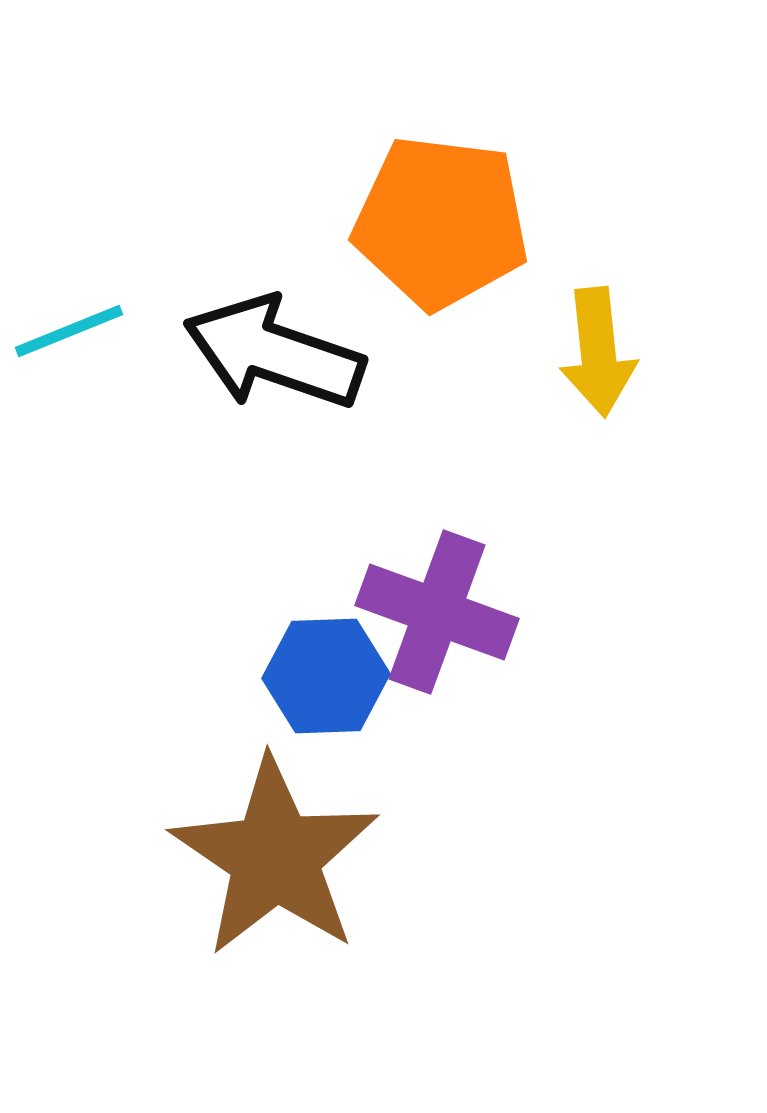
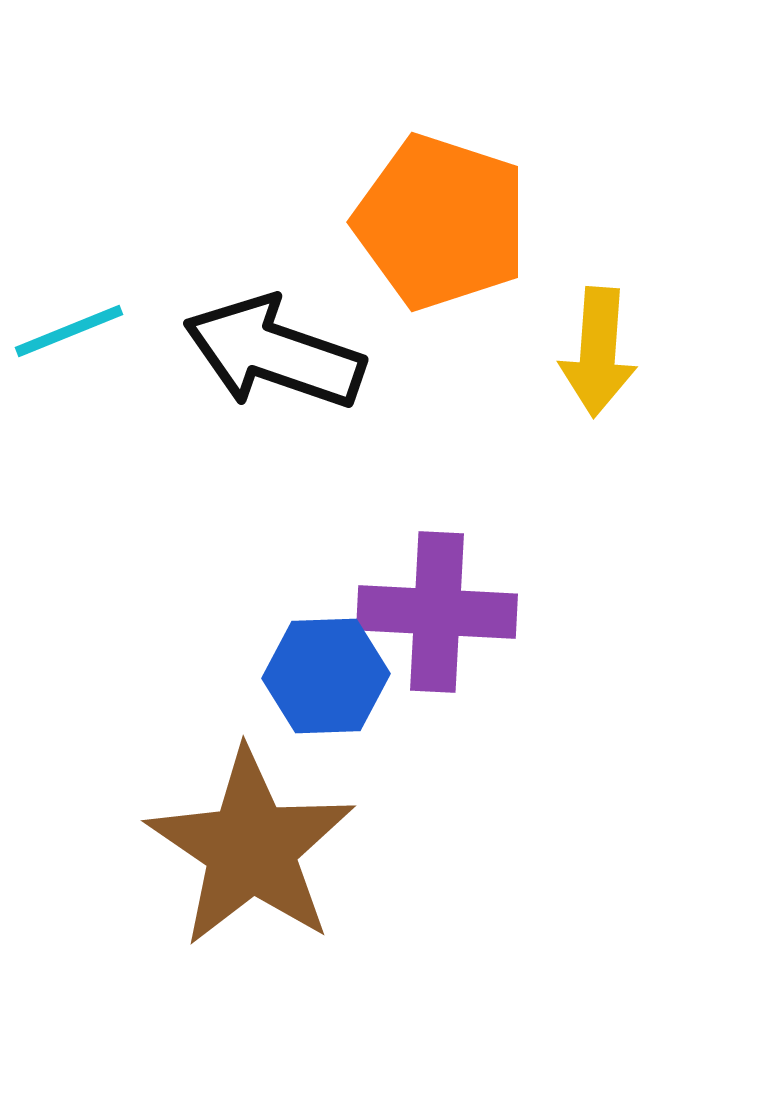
orange pentagon: rotated 11 degrees clockwise
yellow arrow: rotated 10 degrees clockwise
purple cross: rotated 17 degrees counterclockwise
brown star: moved 24 px left, 9 px up
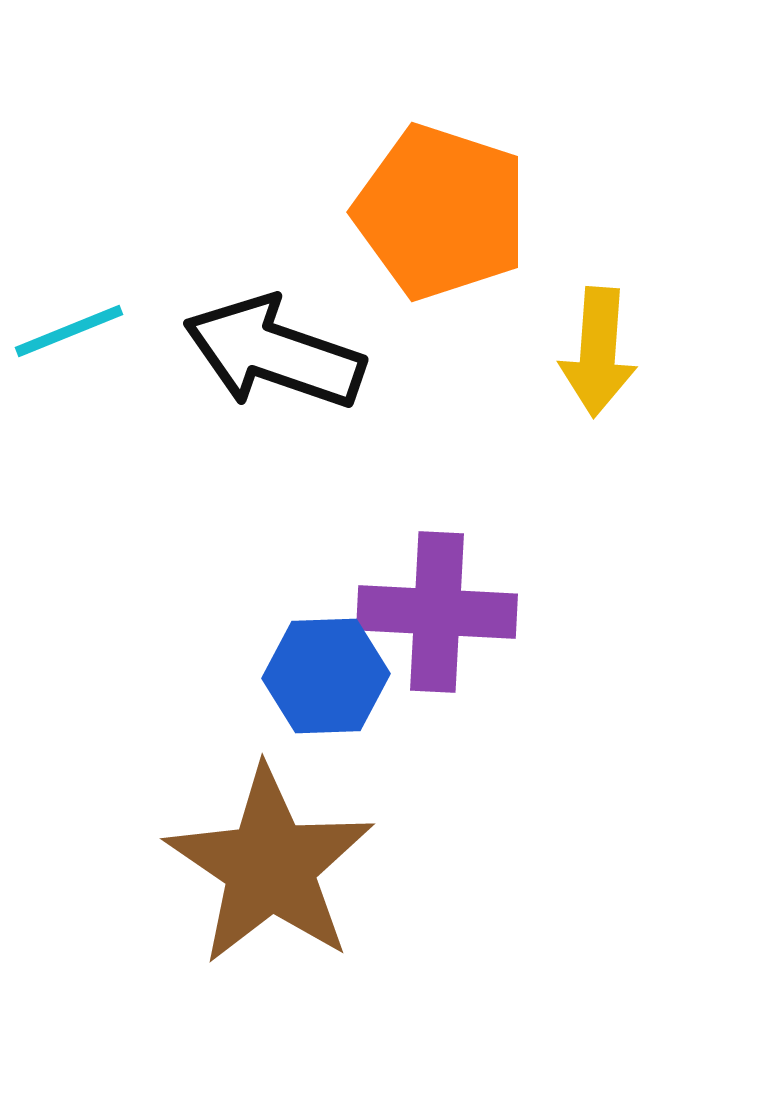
orange pentagon: moved 10 px up
brown star: moved 19 px right, 18 px down
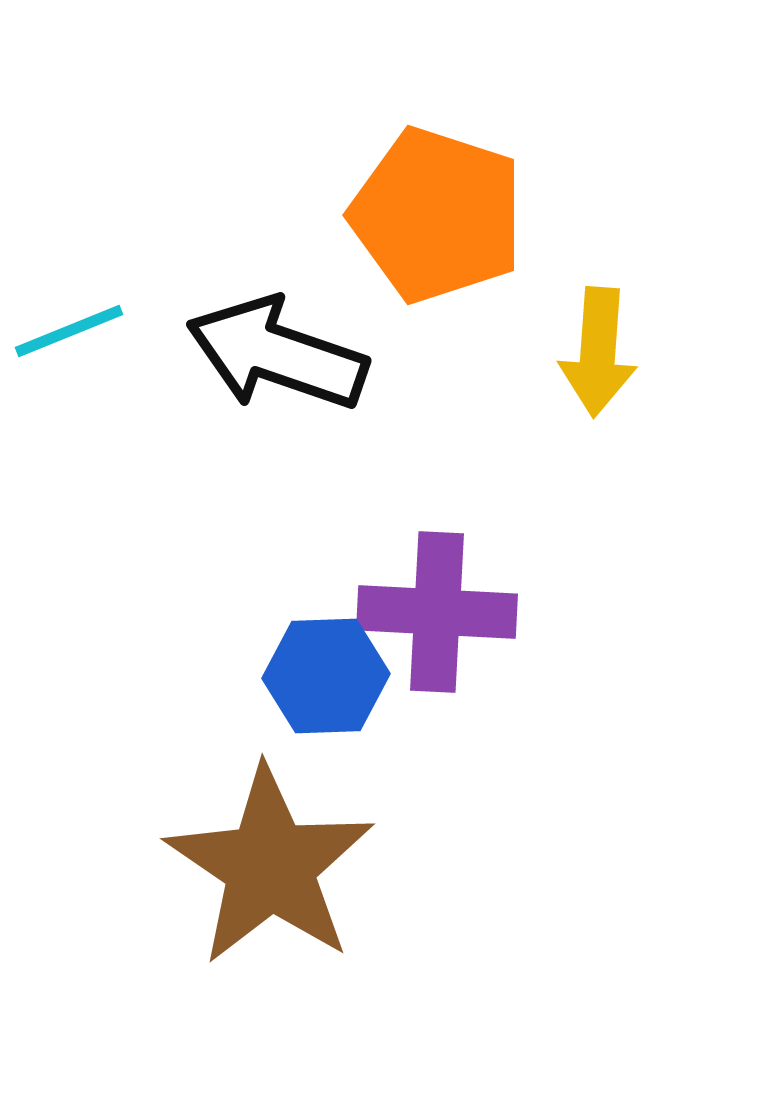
orange pentagon: moved 4 px left, 3 px down
black arrow: moved 3 px right, 1 px down
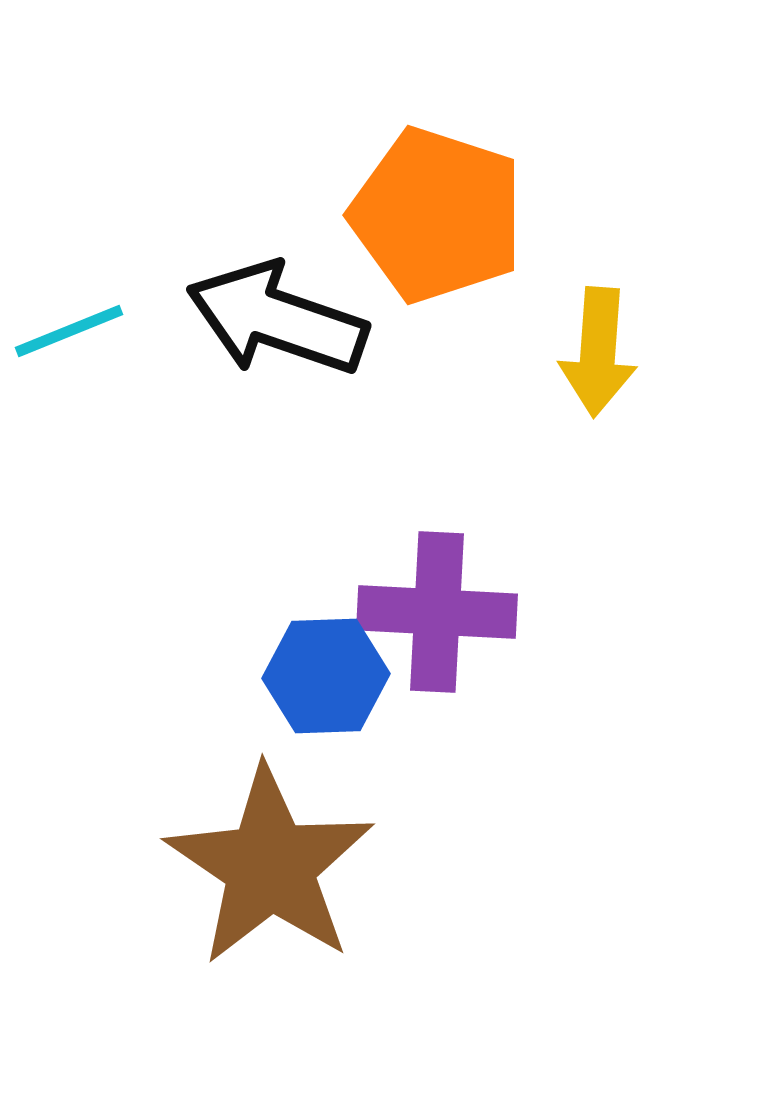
black arrow: moved 35 px up
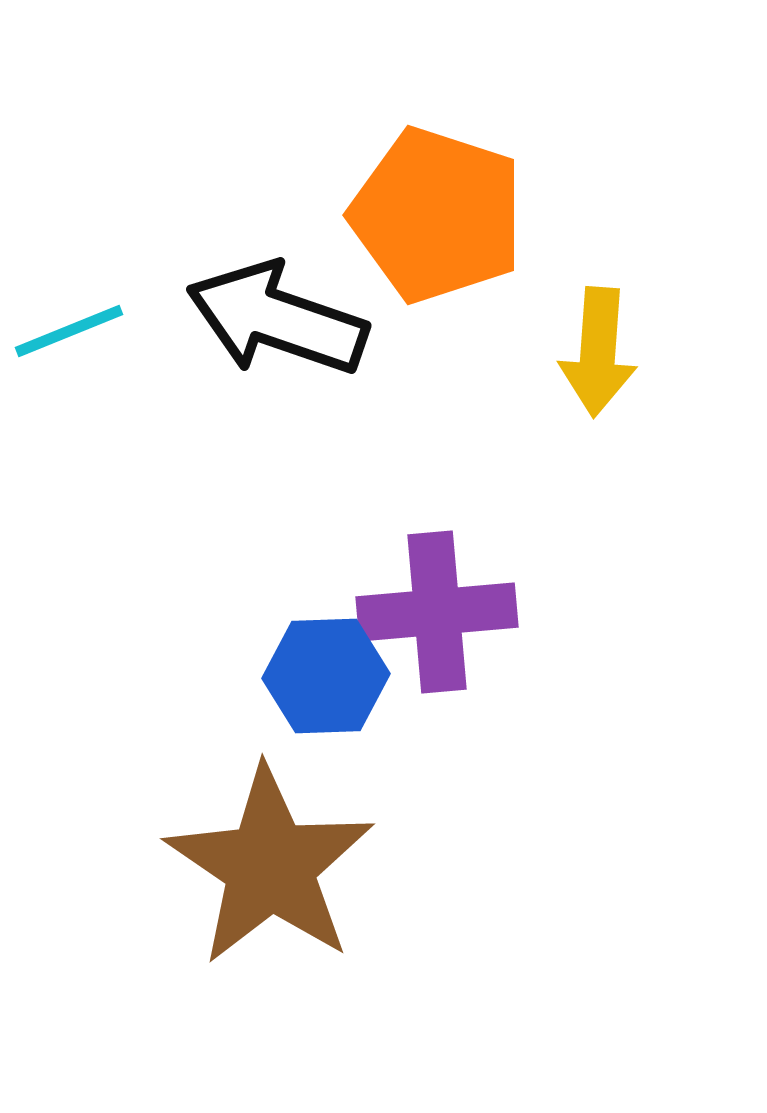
purple cross: rotated 8 degrees counterclockwise
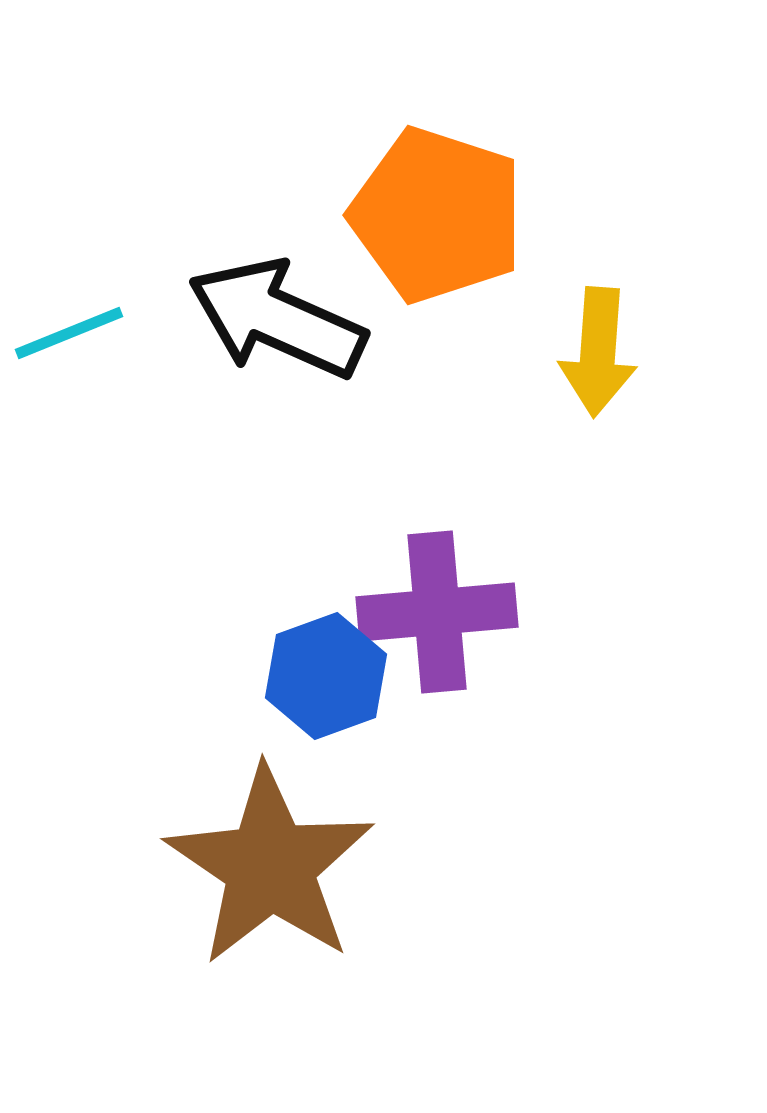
black arrow: rotated 5 degrees clockwise
cyan line: moved 2 px down
blue hexagon: rotated 18 degrees counterclockwise
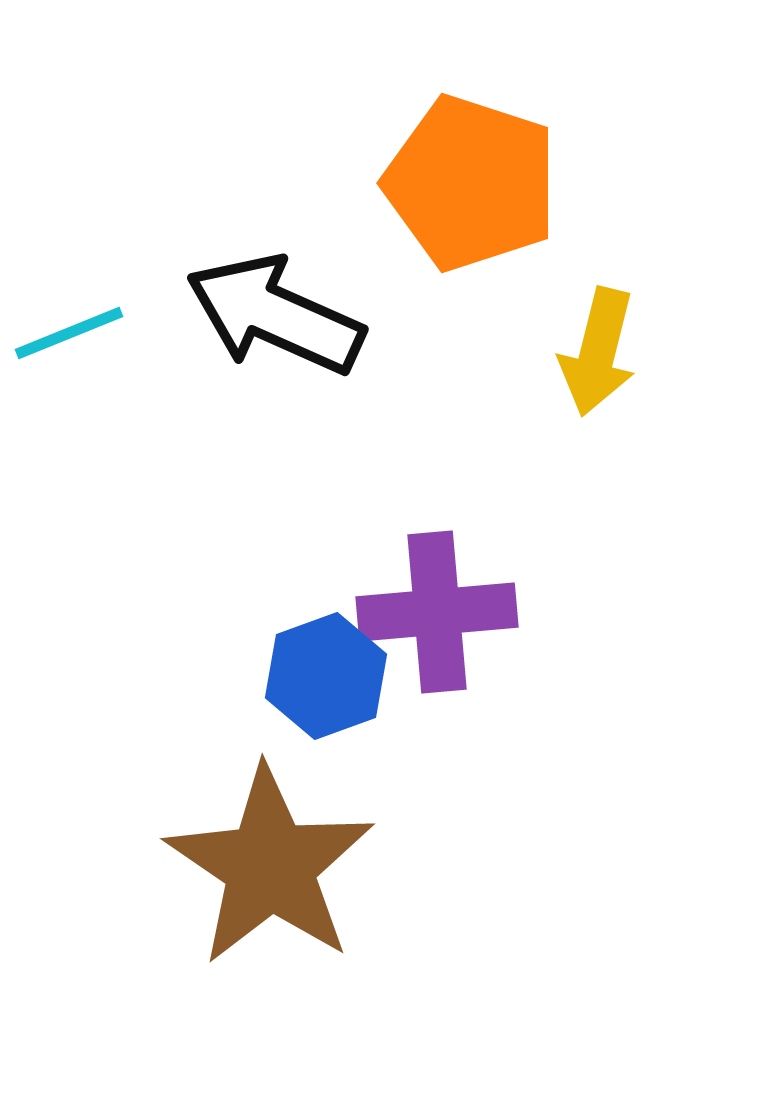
orange pentagon: moved 34 px right, 32 px up
black arrow: moved 2 px left, 4 px up
yellow arrow: rotated 10 degrees clockwise
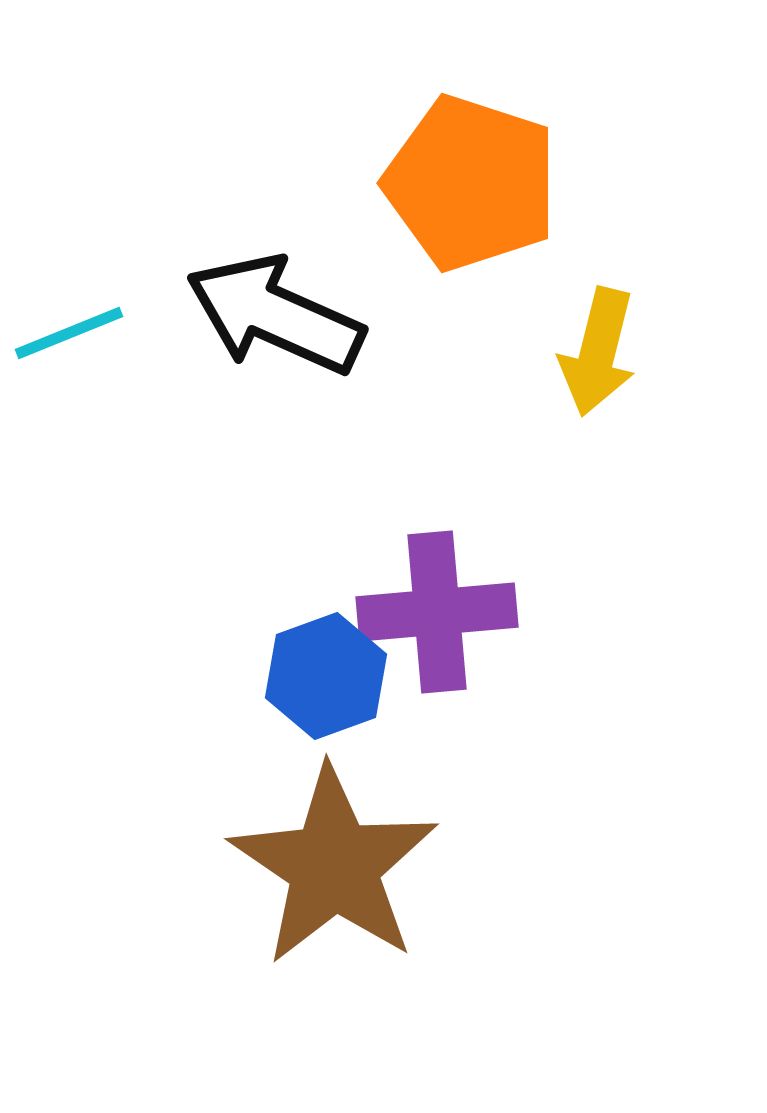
brown star: moved 64 px right
